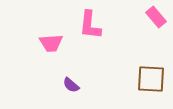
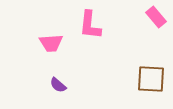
purple semicircle: moved 13 px left
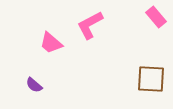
pink L-shape: rotated 56 degrees clockwise
pink trapezoid: rotated 45 degrees clockwise
purple semicircle: moved 24 px left
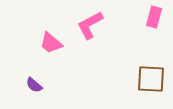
pink rectangle: moved 2 px left; rotated 55 degrees clockwise
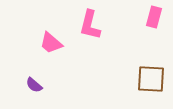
pink L-shape: rotated 48 degrees counterclockwise
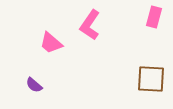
pink L-shape: rotated 20 degrees clockwise
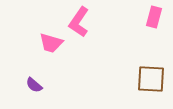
pink L-shape: moved 11 px left, 3 px up
pink trapezoid: rotated 25 degrees counterclockwise
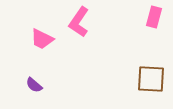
pink trapezoid: moved 9 px left, 4 px up; rotated 10 degrees clockwise
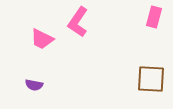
pink L-shape: moved 1 px left
purple semicircle: rotated 30 degrees counterclockwise
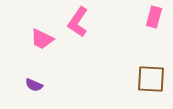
purple semicircle: rotated 12 degrees clockwise
